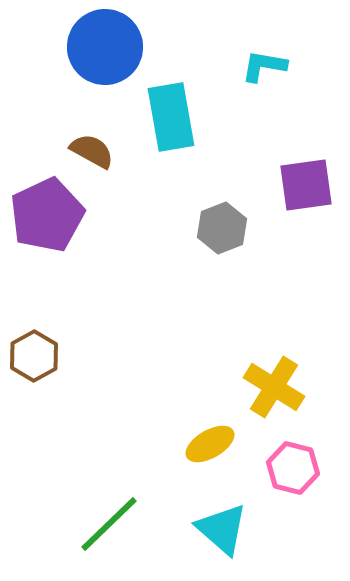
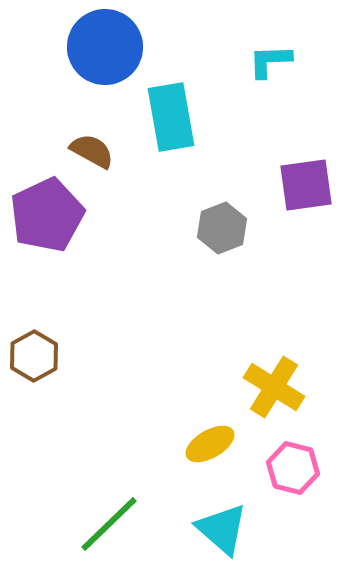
cyan L-shape: moved 6 px right, 5 px up; rotated 12 degrees counterclockwise
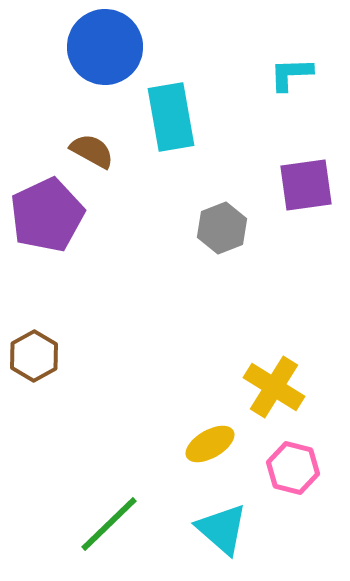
cyan L-shape: moved 21 px right, 13 px down
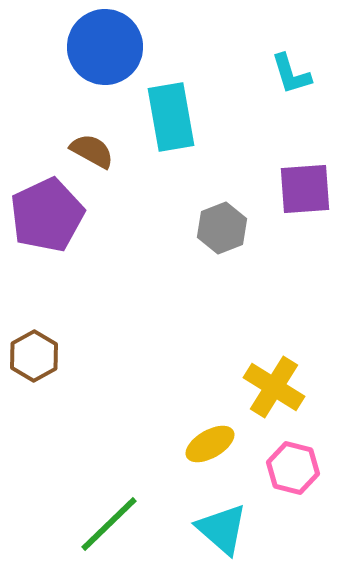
cyan L-shape: rotated 105 degrees counterclockwise
purple square: moved 1 px left, 4 px down; rotated 4 degrees clockwise
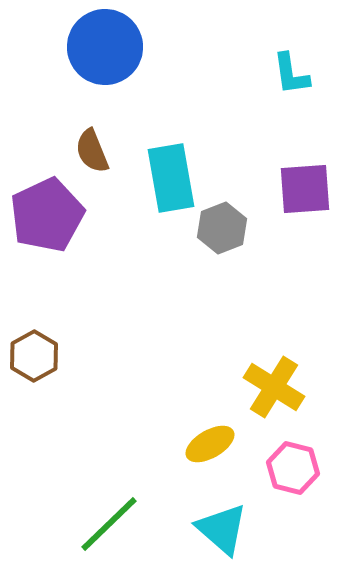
cyan L-shape: rotated 9 degrees clockwise
cyan rectangle: moved 61 px down
brown semicircle: rotated 141 degrees counterclockwise
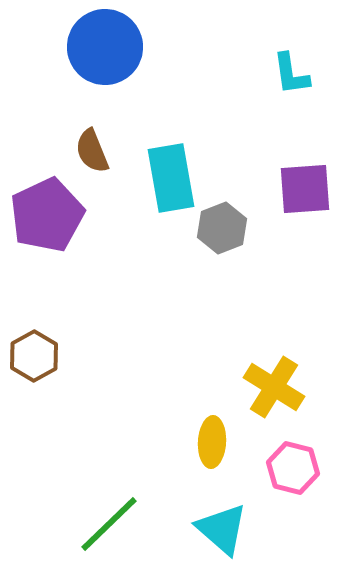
yellow ellipse: moved 2 px right, 2 px up; rotated 57 degrees counterclockwise
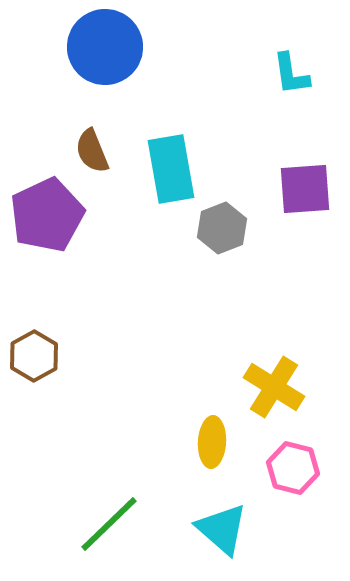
cyan rectangle: moved 9 px up
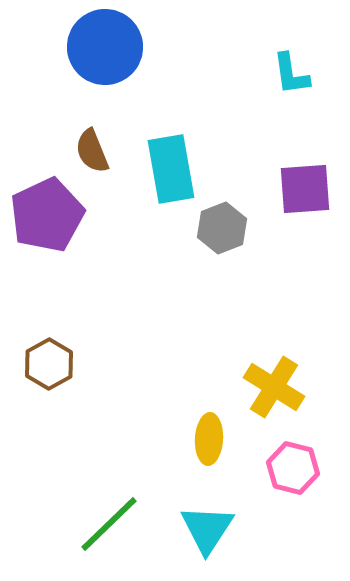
brown hexagon: moved 15 px right, 8 px down
yellow ellipse: moved 3 px left, 3 px up
cyan triangle: moved 15 px left; rotated 22 degrees clockwise
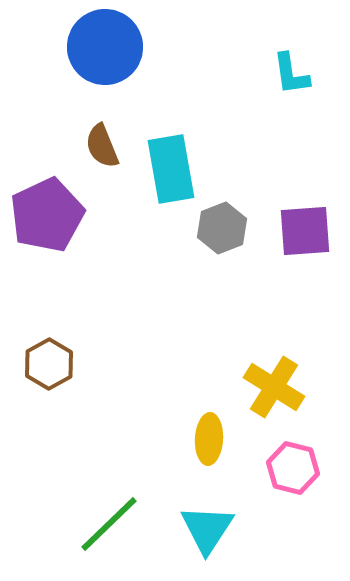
brown semicircle: moved 10 px right, 5 px up
purple square: moved 42 px down
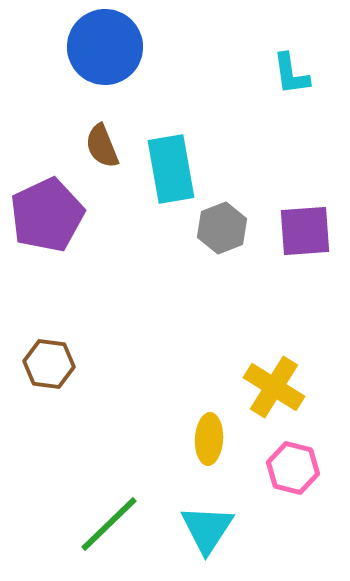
brown hexagon: rotated 24 degrees counterclockwise
